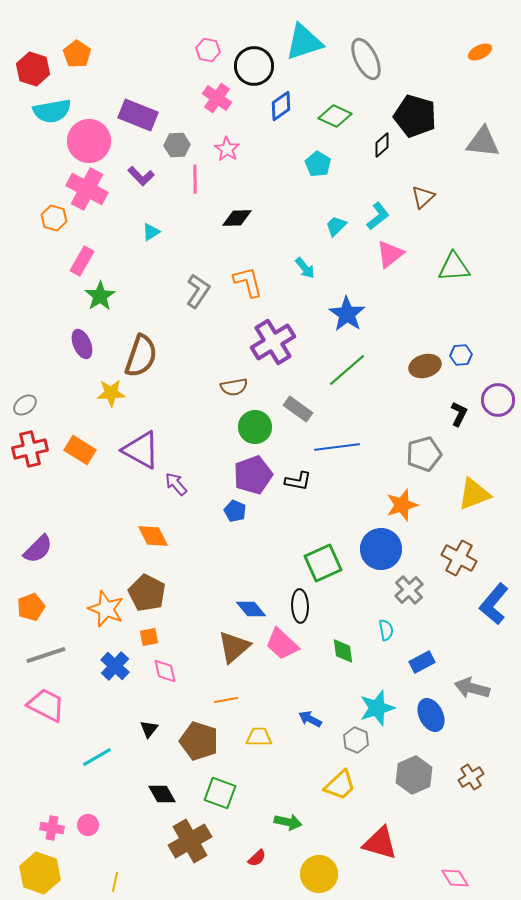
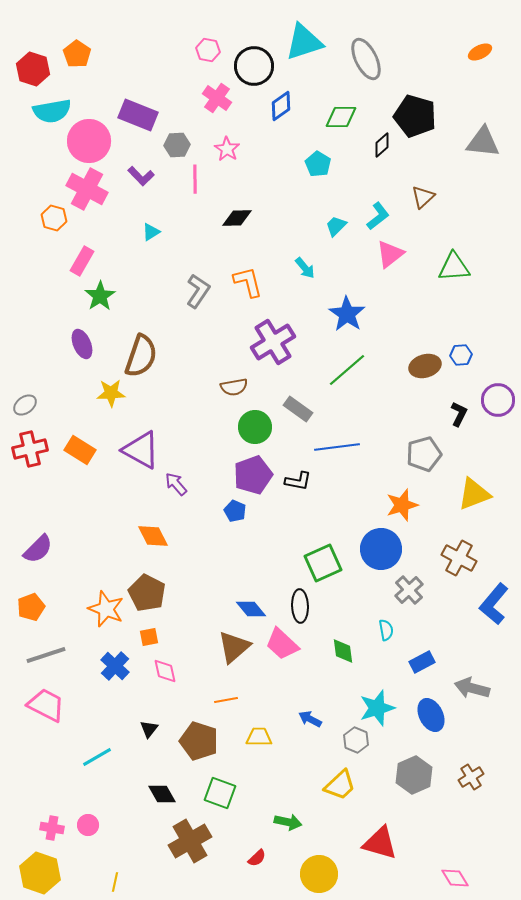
green diamond at (335, 116): moved 6 px right, 1 px down; rotated 24 degrees counterclockwise
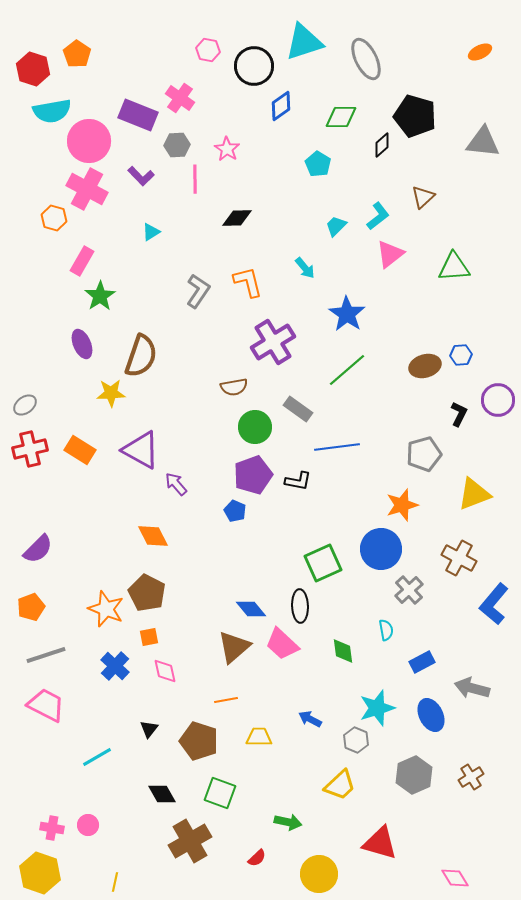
pink cross at (217, 98): moved 37 px left
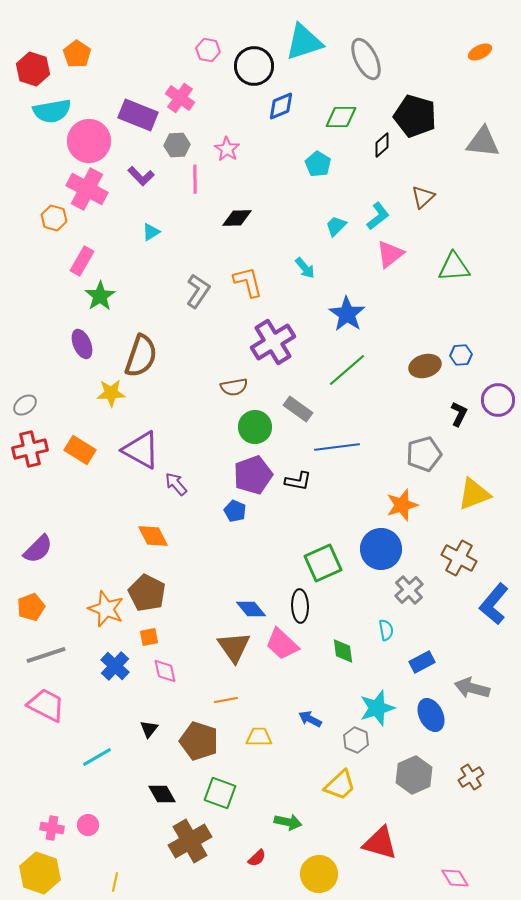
blue diamond at (281, 106): rotated 12 degrees clockwise
brown triangle at (234, 647): rotated 24 degrees counterclockwise
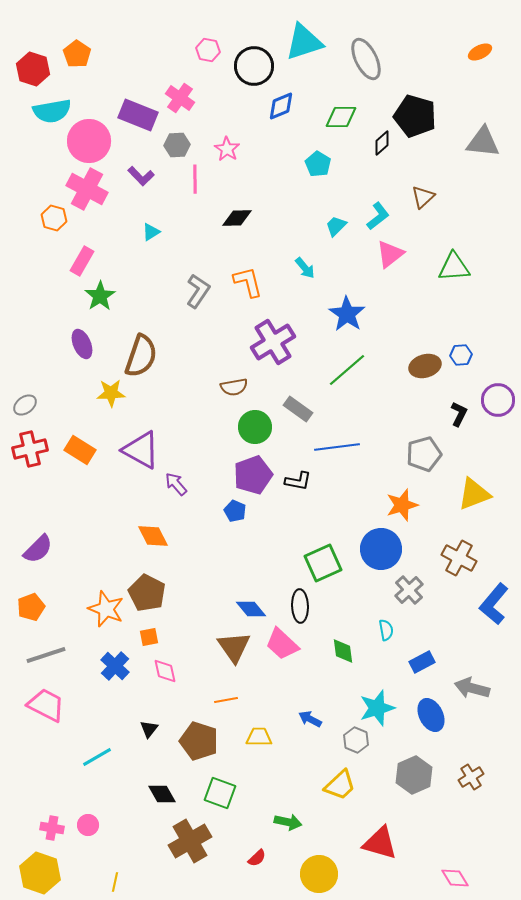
black diamond at (382, 145): moved 2 px up
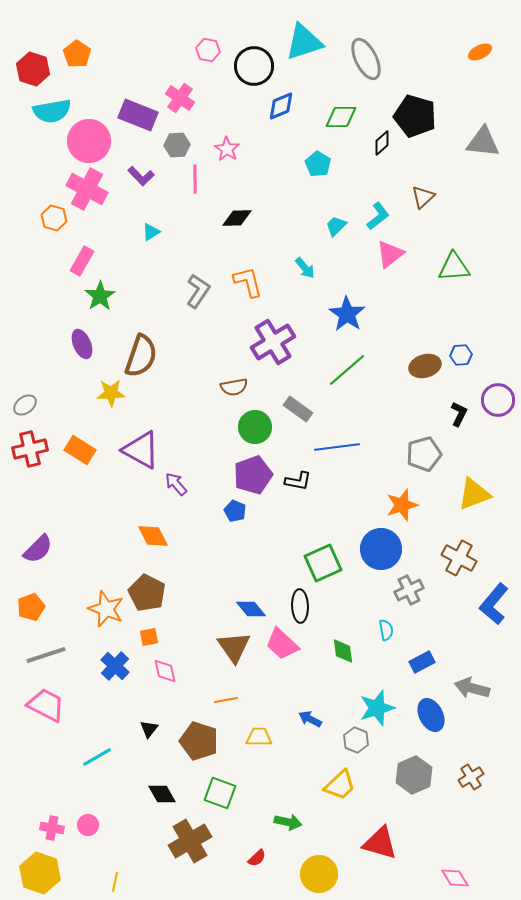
gray cross at (409, 590): rotated 16 degrees clockwise
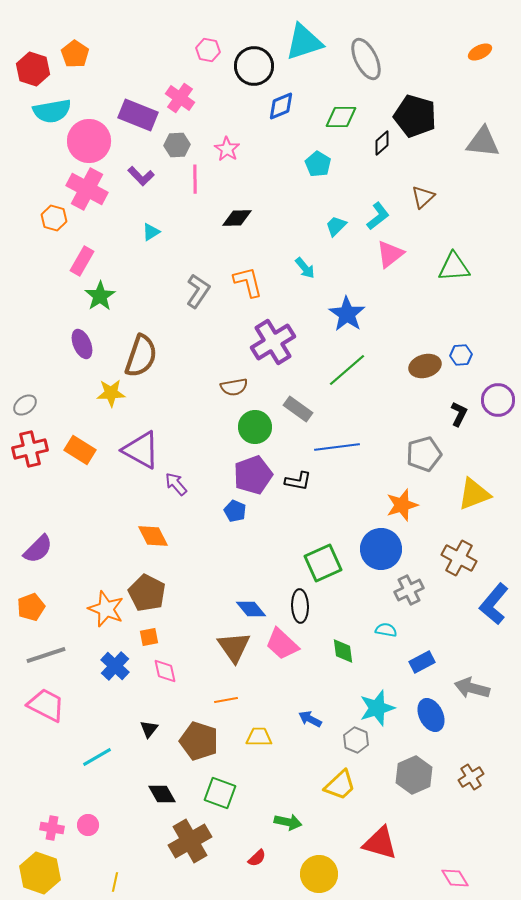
orange pentagon at (77, 54): moved 2 px left
cyan semicircle at (386, 630): rotated 70 degrees counterclockwise
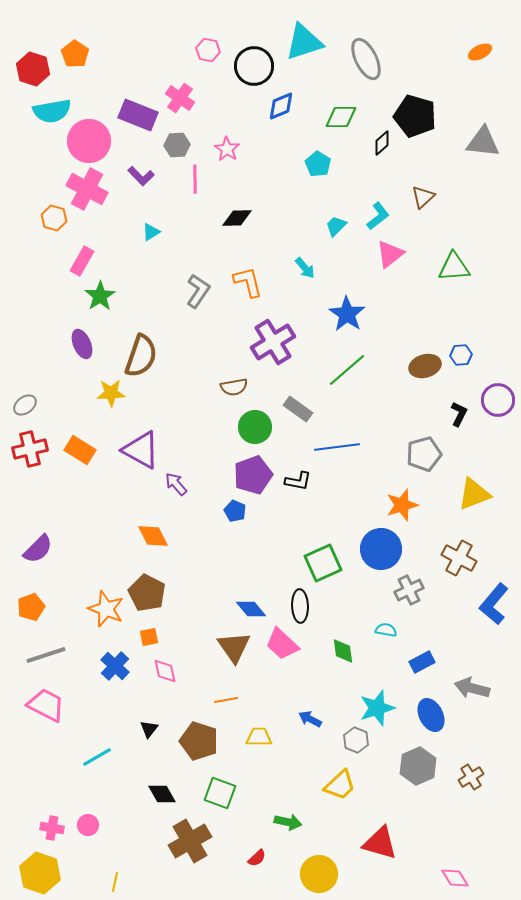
gray hexagon at (414, 775): moved 4 px right, 9 px up
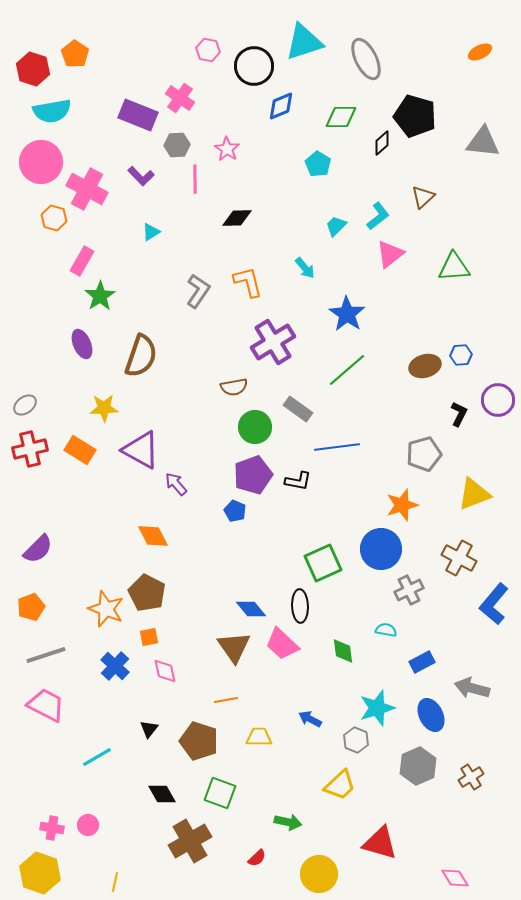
pink circle at (89, 141): moved 48 px left, 21 px down
yellow star at (111, 393): moved 7 px left, 15 px down
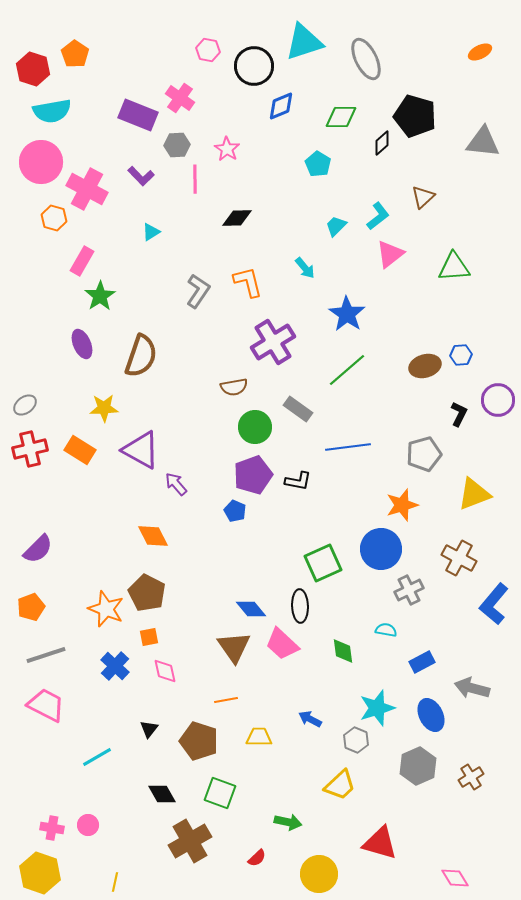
blue line at (337, 447): moved 11 px right
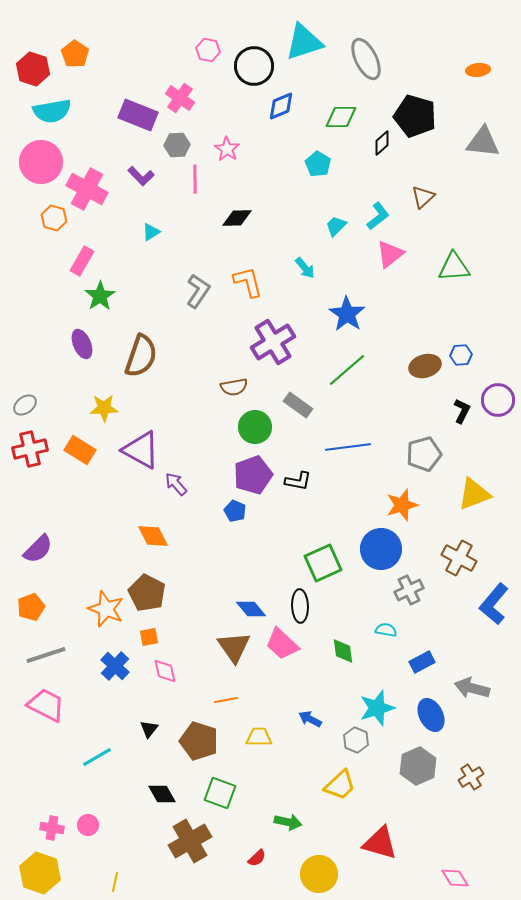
orange ellipse at (480, 52): moved 2 px left, 18 px down; rotated 20 degrees clockwise
gray rectangle at (298, 409): moved 4 px up
black L-shape at (459, 414): moved 3 px right, 3 px up
